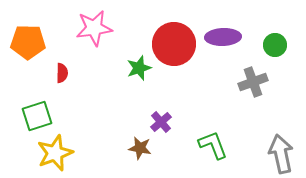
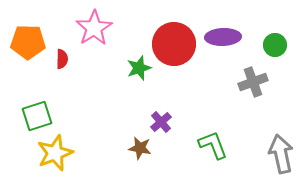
pink star: rotated 24 degrees counterclockwise
red semicircle: moved 14 px up
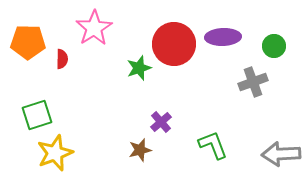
green circle: moved 1 px left, 1 px down
green square: moved 1 px up
brown star: moved 2 px down; rotated 25 degrees counterclockwise
gray arrow: rotated 81 degrees counterclockwise
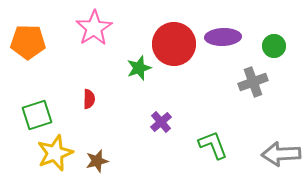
red semicircle: moved 27 px right, 40 px down
brown star: moved 43 px left, 11 px down
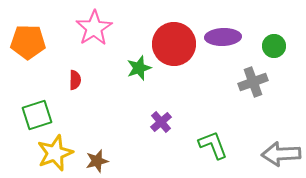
red semicircle: moved 14 px left, 19 px up
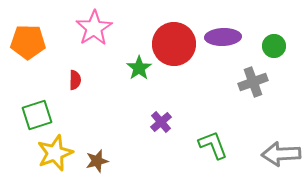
green star: rotated 15 degrees counterclockwise
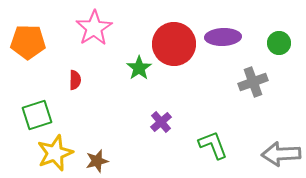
green circle: moved 5 px right, 3 px up
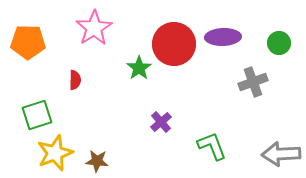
green L-shape: moved 1 px left, 1 px down
brown star: rotated 20 degrees clockwise
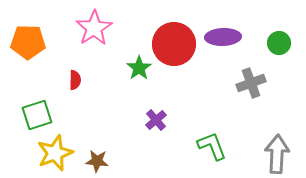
gray cross: moved 2 px left, 1 px down
purple cross: moved 5 px left, 2 px up
gray arrow: moved 4 px left; rotated 96 degrees clockwise
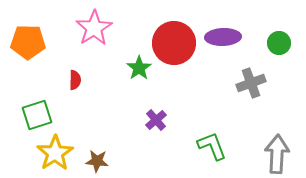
red circle: moved 1 px up
yellow star: rotated 12 degrees counterclockwise
